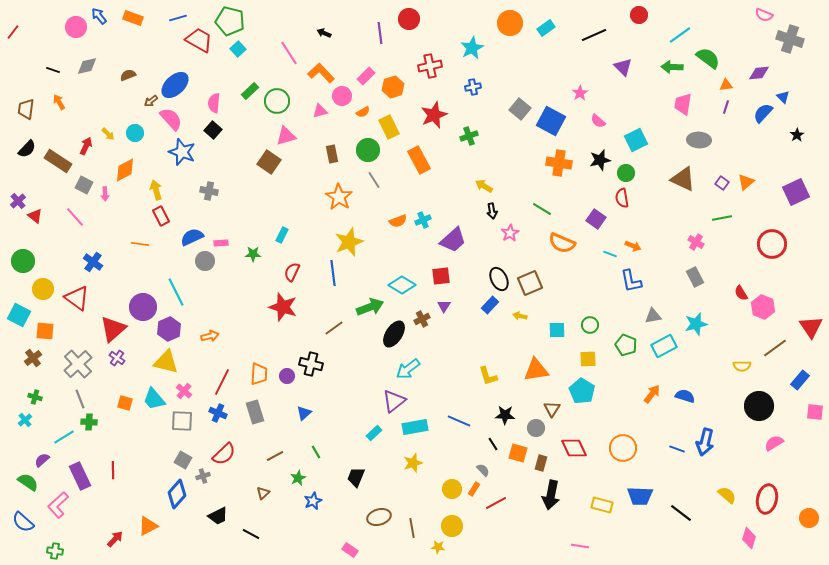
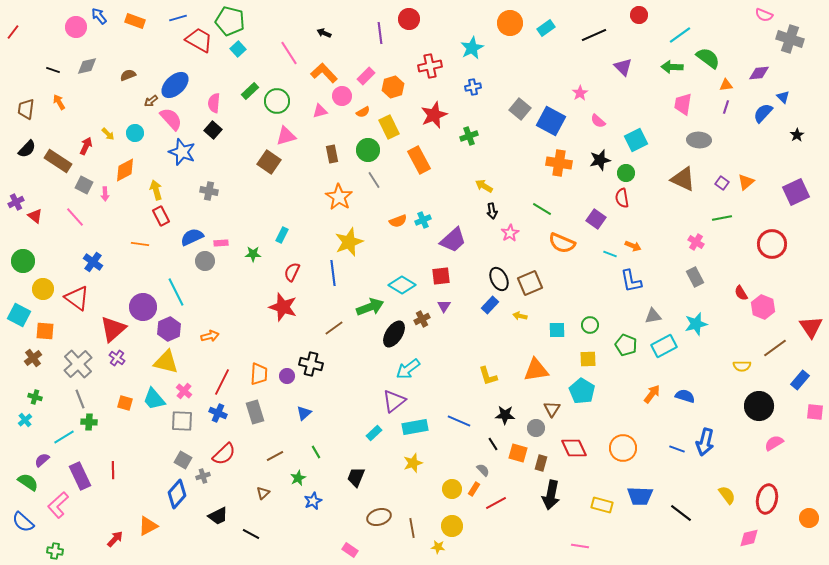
orange rectangle at (133, 18): moved 2 px right, 3 px down
orange L-shape at (321, 73): moved 3 px right
purple cross at (18, 201): moved 2 px left, 1 px down; rotated 14 degrees clockwise
yellow semicircle at (727, 495): rotated 12 degrees clockwise
pink diamond at (749, 538): rotated 60 degrees clockwise
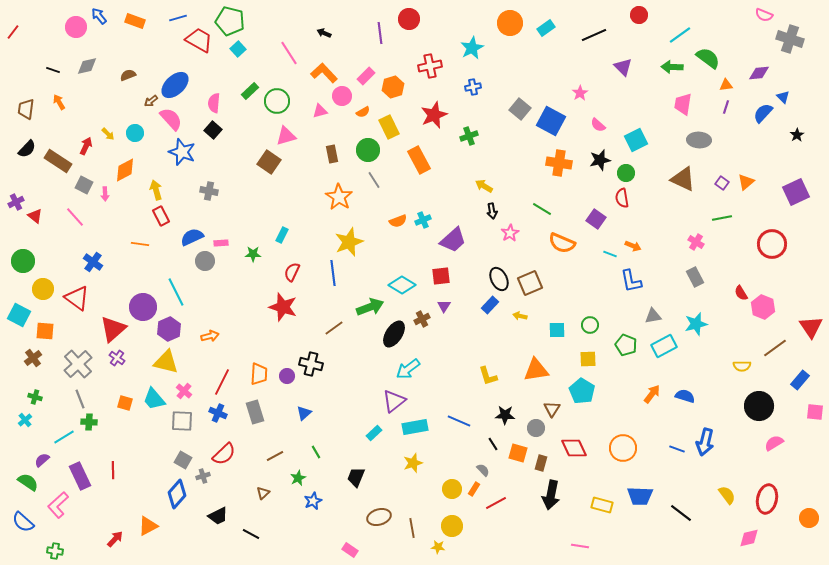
pink semicircle at (598, 121): moved 4 px down
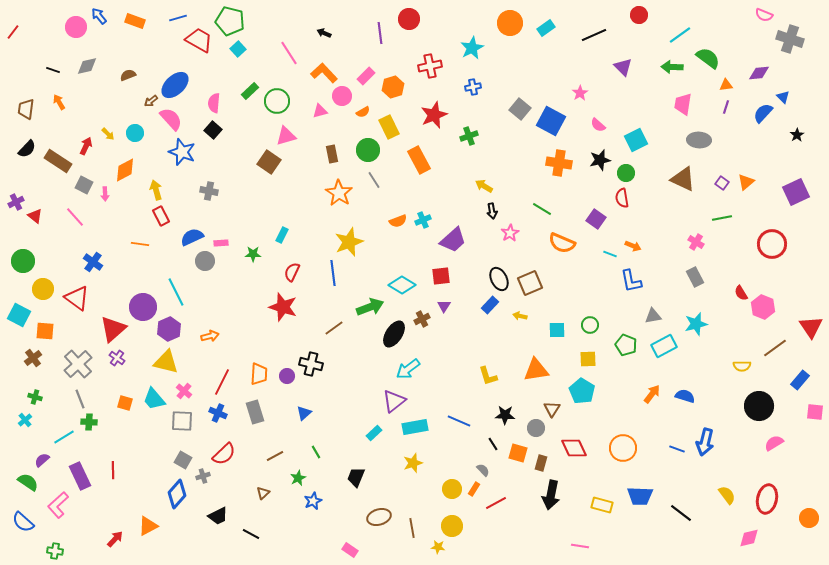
orange star at (339, 197): moved 4 px up
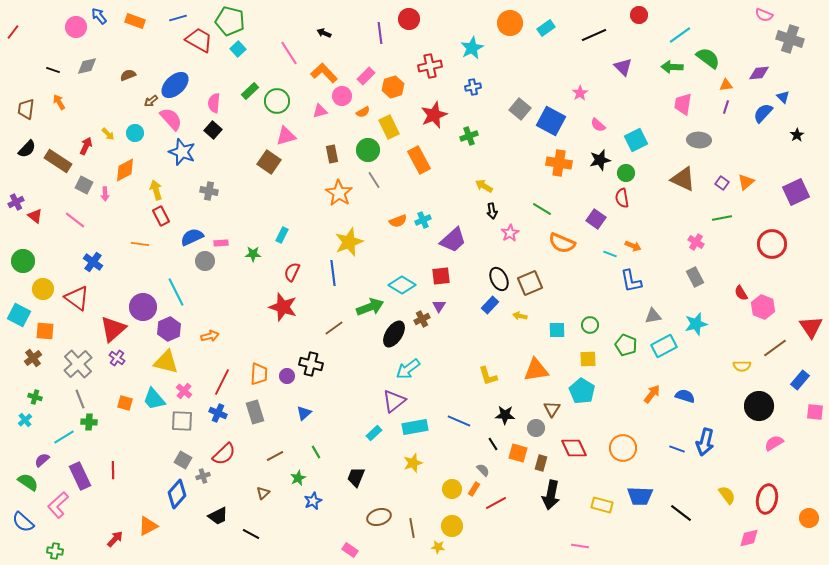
pink line at (75, 217): moved 3 px down; rotated 10 degrees counterclockwise
purple triangle at (444, 306): moved 5 px left
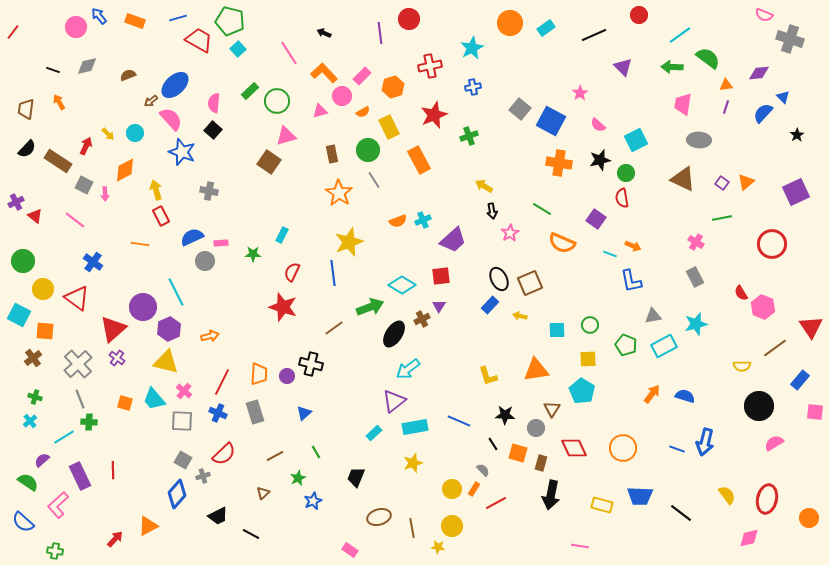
pink rectangle at (366, 76): moved 4 px left
cyan cross at (25, 420): moved 5 px right, 1 px down
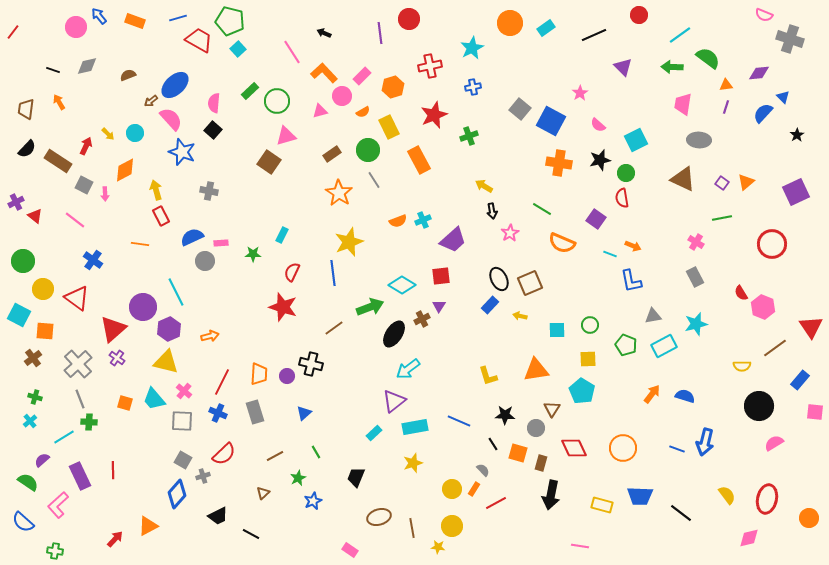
pink line at (289, 53): moved 3 px right, 1 px up
brown rectangle at (332, 154): rotated 66 degrees clockwise
blue cross at (93, 262): moved 2 px up
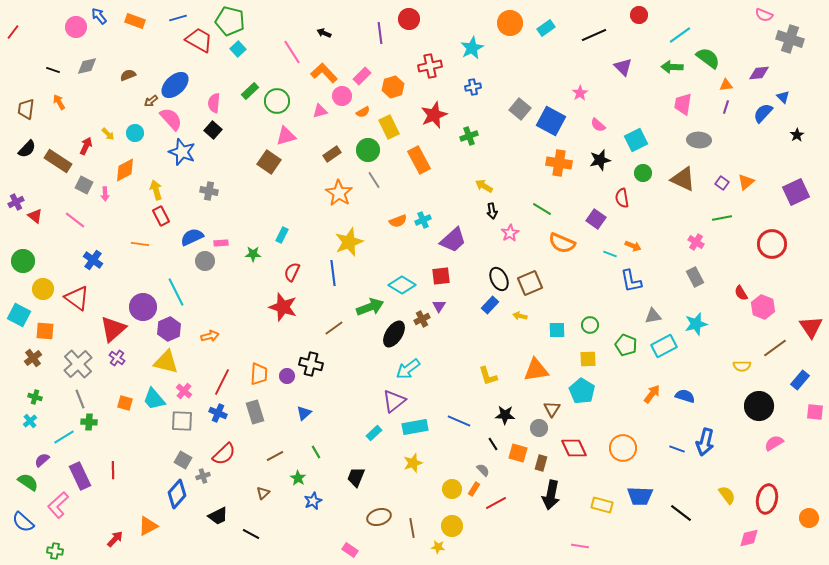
green circle at (626, 173): moved 17 px right
gray circle at (536, 428): moved 3 px right
green star at (298, 478): rotated 14 degrees counterclockwise
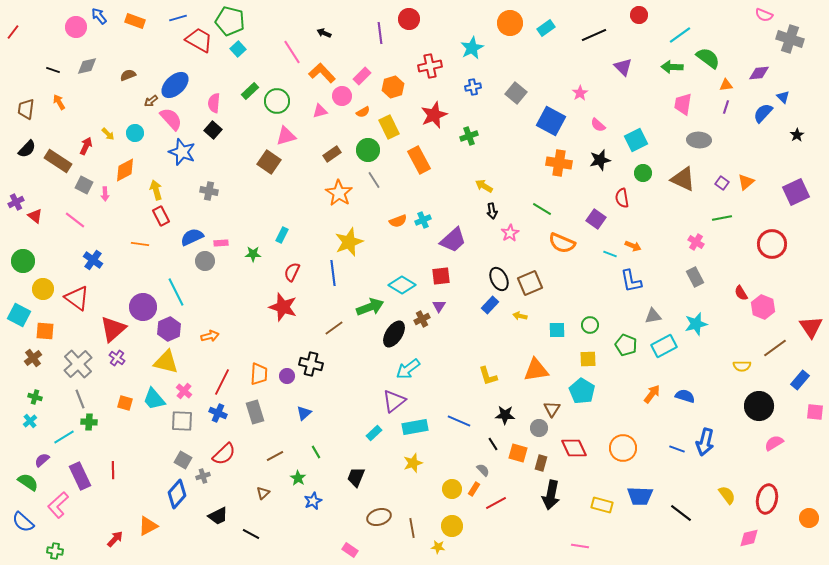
orange L-shape at (324, 73): moved 2 px left
gray square at (520, 109): moved 4 px left, 16 px up
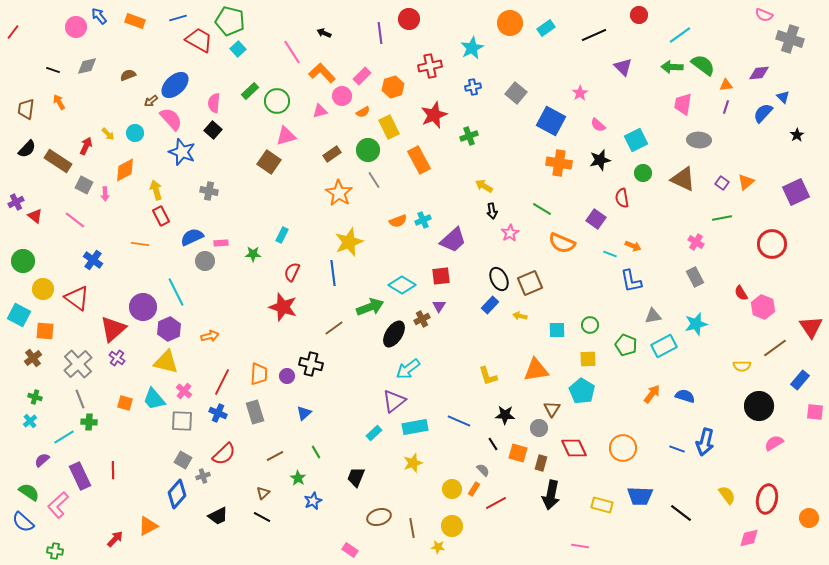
green semicircle at (708, 58): moved 5 px left, 7 px down
green semicircle at (28, 482): moved 1 px right, 10 px down
black line at (251, 534): moved 11 px right, 17 px up
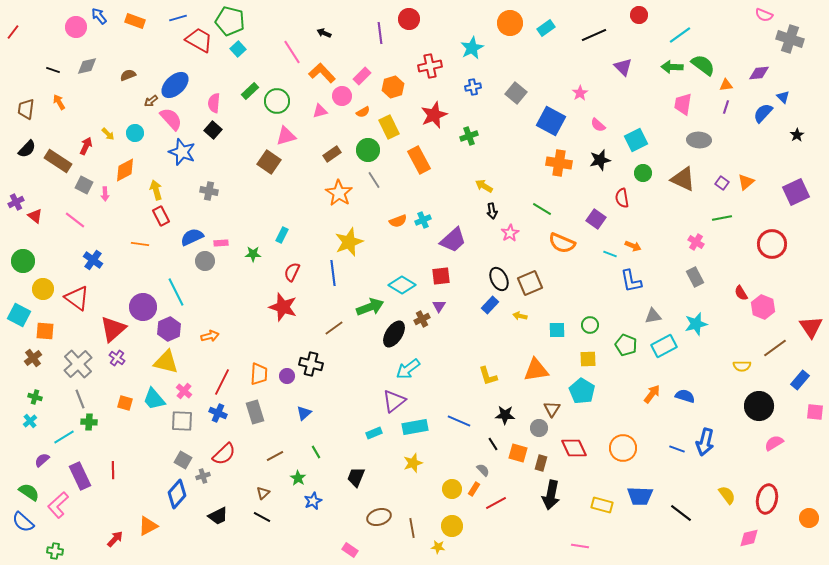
cyan rectangle at (374, 433): rotated 21 degrees clockwise
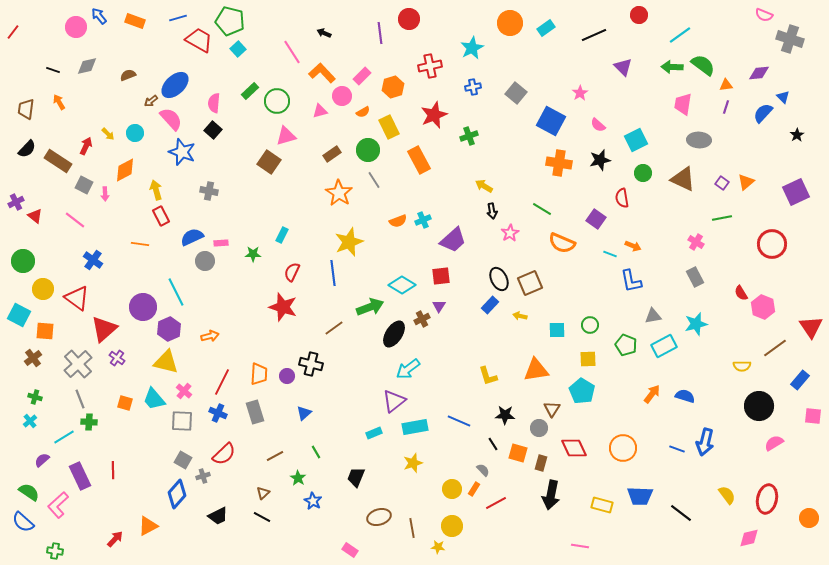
red triangle at (113, 329): moved 9 px left
pink square at (815, 412): moved 2 px left, 4 px down
blue star at (313, 501): rotated 18 degrees counterclockwise
